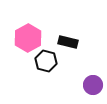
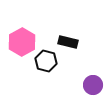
pink hexagon: moved 6 px left, 4 px down
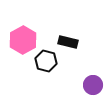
pink hexagon: moved 1 px right, 2 px up
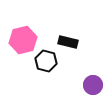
pink hexagon: rotated 16 degrees clockwise
